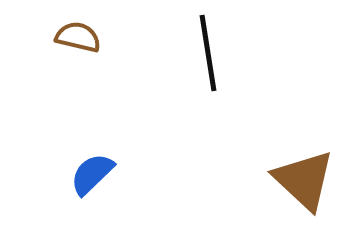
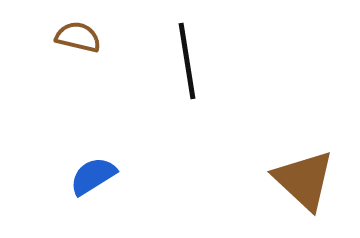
black line: moved 21 px left, 8 px down
blue semicircle: moved 1 px right, 2 px down; rotated 12 degrees clockwise
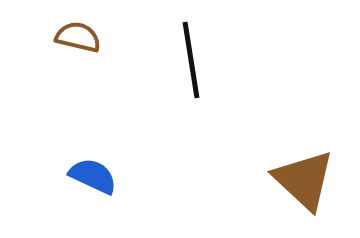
black line: moved 4 px right, 1 px up
blue semicircle: rotated 57 degrees clockwise
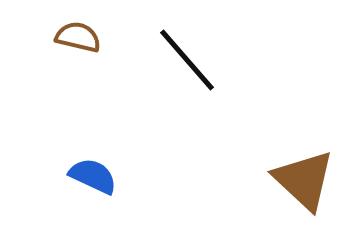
black line: moved 4 px left; rotated 32 degrees counterclockwise
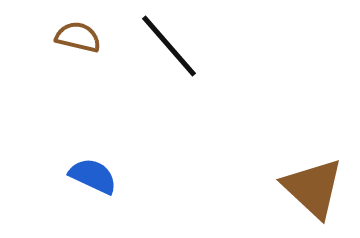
black line: moved 18 px left, 14 px up
brown triangle: moved 9 px right, 8 px down
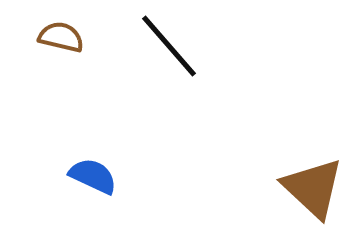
brown semicircle: moved 17 px left
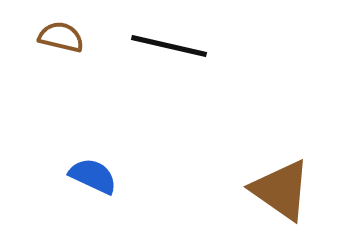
black line: rotated 36 degrees counterclockwise
brown triangle: moved 32 px left, 2 px down; rotated 8 degrees counterclockwise
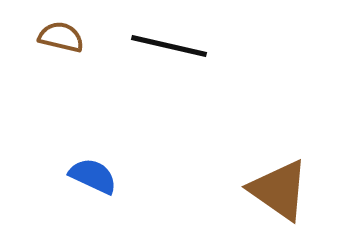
brown triangle: moved 2 px left
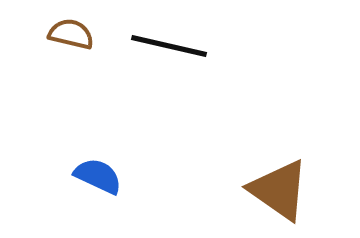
brown semicircle: moved 10 px right, 3 px up
blue semicircle: moved 5 px right
